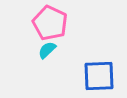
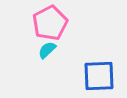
pink pentagon: rotated 20 degrees clockwise
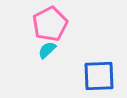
pink pentagon: moved 1 px down
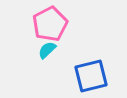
blue square: moved 8 px left; rotated 12 degrees counterclockwise
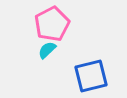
pink pentagon: moved 2 px right
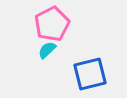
blue square: moved 1 px left, 2 px up
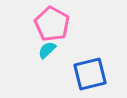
pink pentagon: rotated 16 degrees counterclockwise
